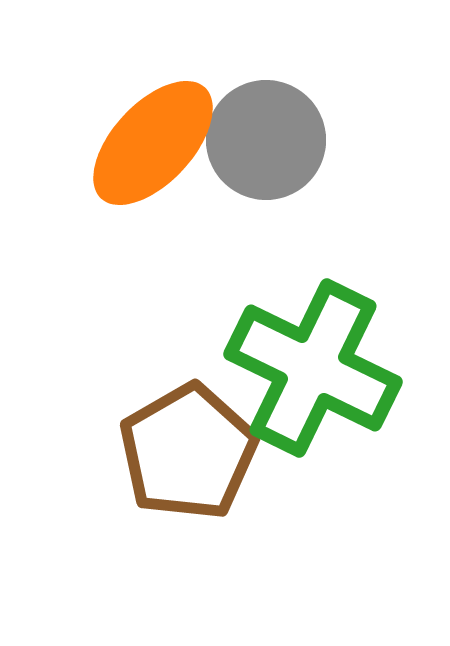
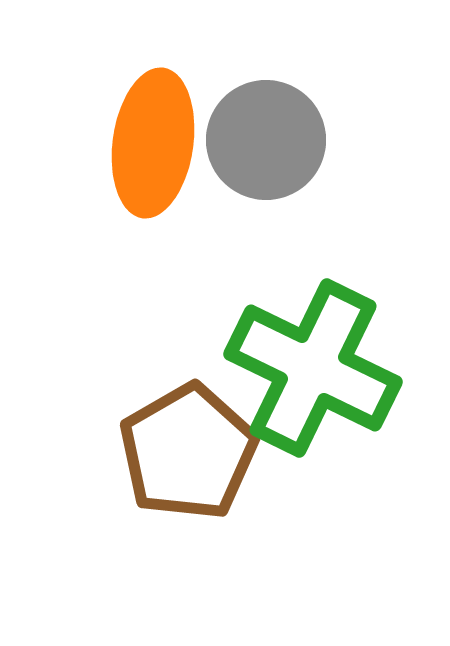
orange ellipse: rotated 35 degrees counterclockwise
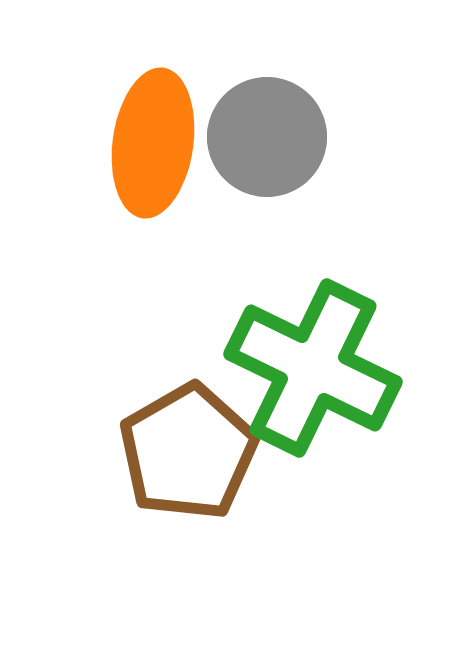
gray circle: moved 1 px right, 3 px up
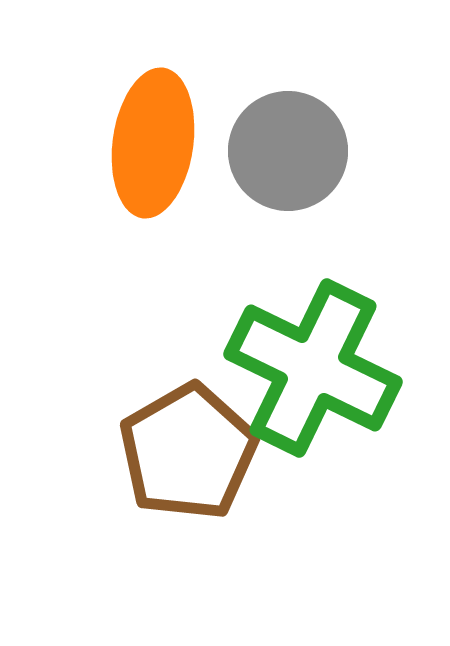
gray circle: moved 21 px right, 14 px down
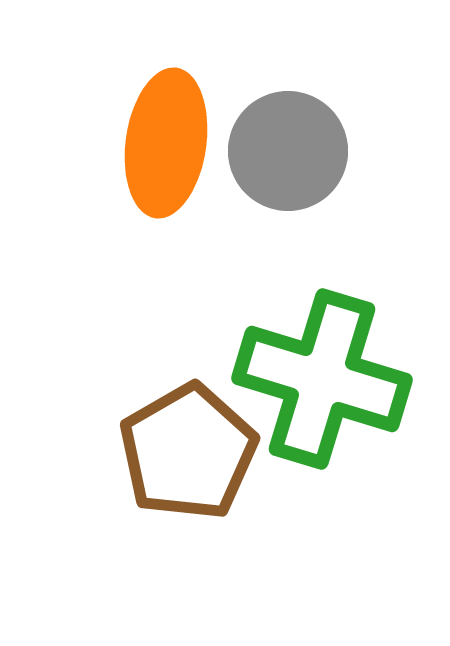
orange ellipse: moved 13 px right
green cross: moved 9 px right, 11 px down; rotated 9 degrees counterclockwise
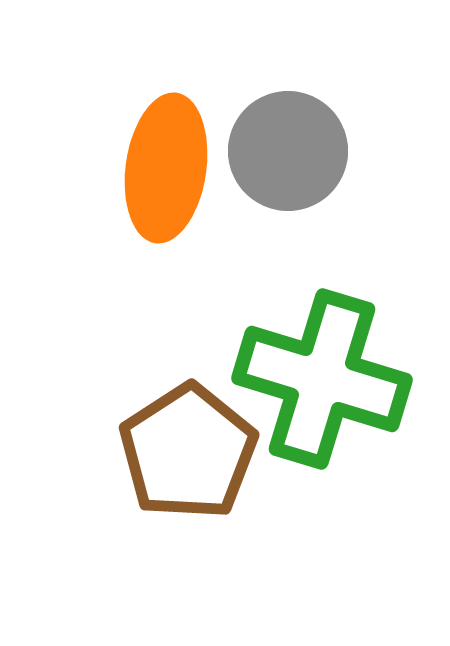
orange ellipse: moved 25 px down
brown pentagon: rotated 3 degrees counterclockwise
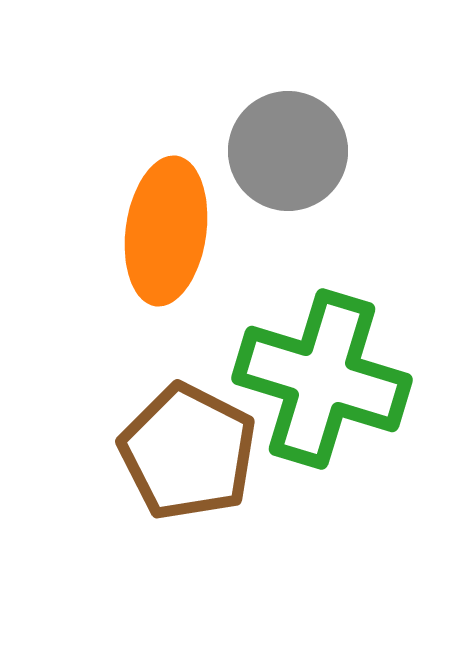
orange ellipse: moved 63 px down
brown pentagon: rotated 12 degrees counterclockwise
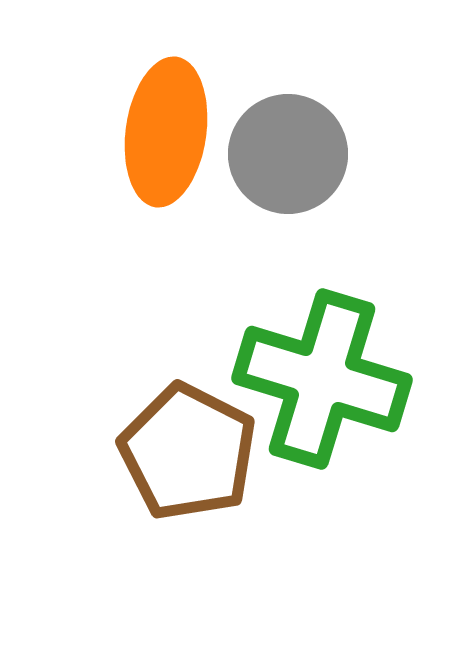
gray circle: moved 3 px down
orange ellipse: moved 99 px up
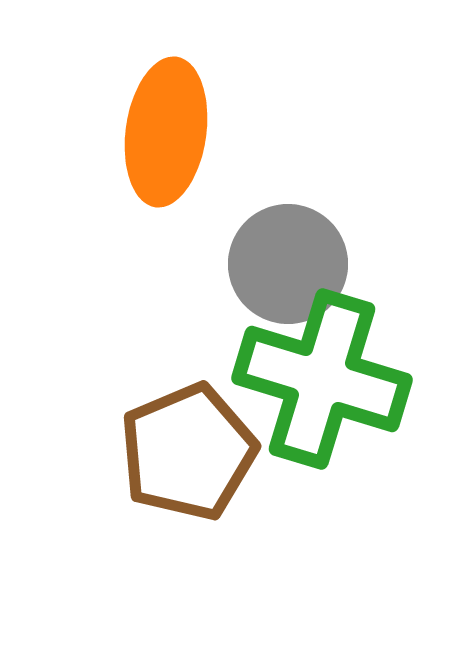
gray circle: moved 110 px down
brown pentagon: rotated 22 degrees clockwise
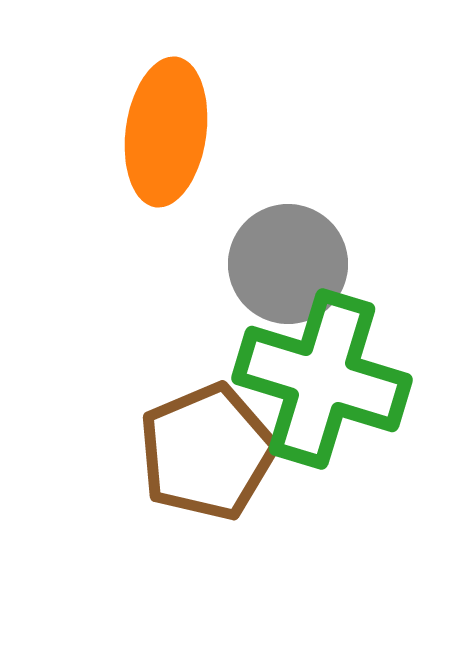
brown pentagon: moved 19 px right
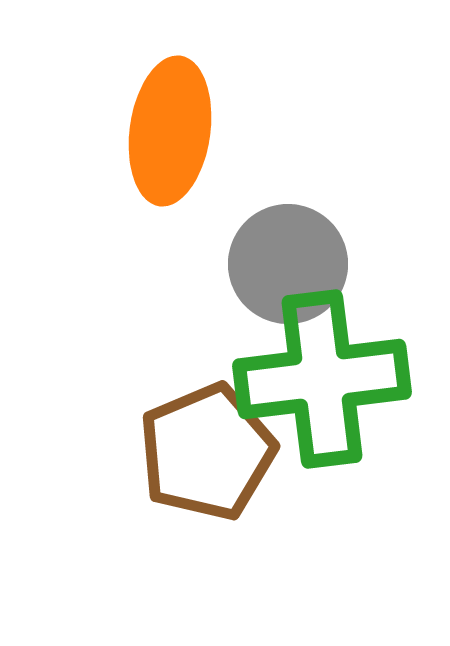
orange ellipse: moved 4 px right, 1 px up
green cross: rotated 24 degrees counterclockwise
